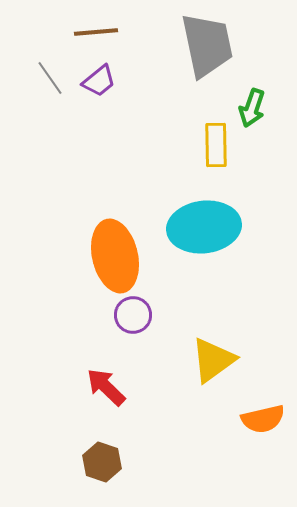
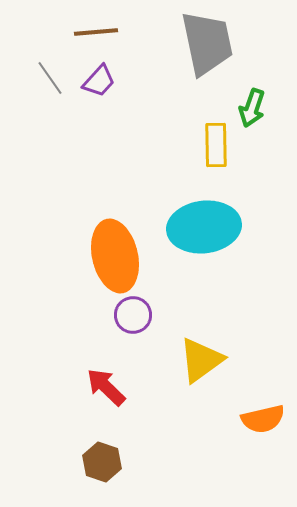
gray trapezoid: moved 2 px up
purple trapezoid: rotated 9 degrees counterclockwise
yellow triangle: moved 12 px left
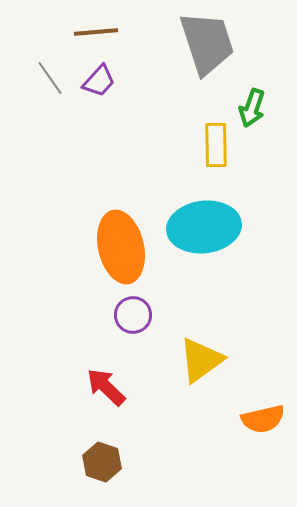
gray trapezoid: rotated 6 degrees counterclockwise
orange ellipse: moved 6 px right, 9 px up
